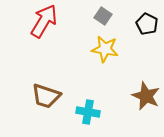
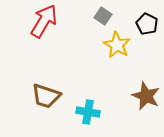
yellow star: moved 12 px right, 4 px up; rotated 20 degrees clockwise
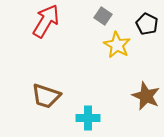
red arrow: moved 2 px right
cyan cross: moved 6 px down; rotated 10 degrees counterclockwise
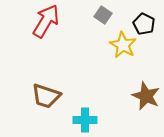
gray square: moved 1 px up
black pentagon: moved 3 px left
yellow star: moved 6 px right
cyan cross: moved 3 px left, 2 px down
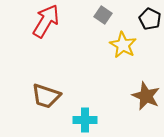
black pentagon: moved 6 px right, 5 px up
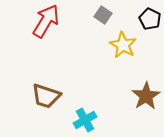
brown star: rotated 16 degrees clockwise
cyan cross: rotated 30 degrees counterclockwise
